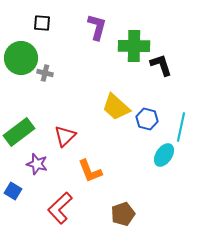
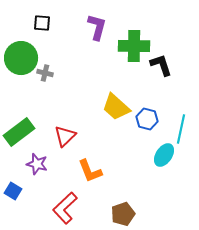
cyan line: moved 2 px down
red L-shape: moved 5 px right
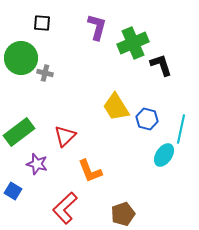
green cross: moved 1 px left, 3 px up; rotated 24 degrees counterclockwise
yellow trapezoid: rotated 16 degrees clockwise
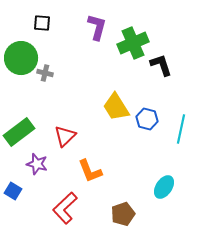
cyan ellipse: moved 32 px down
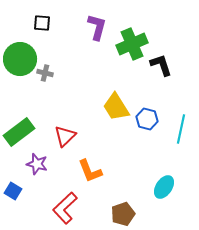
green cross: moved 1 px left, 1 px down
green circle: moved 1 px left, 1 px down
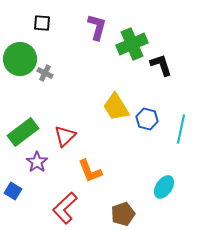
gray cross: rotated 14 degrees clockwise
green rectangle: moved 4 px right
purple star: moved 2 px up; rotated 20 degrees clockwise
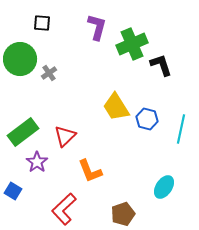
gray cross: moved 4 px right; rotated 28 degrees clockwise
red L-shape: moved 1 px left, 1 px down
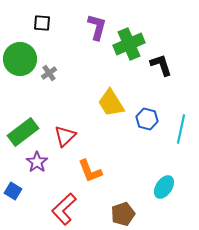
green cross: moved 3 px left
yellow trapezoid: moved 5 px left, 4 px up
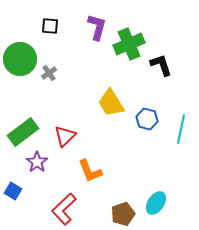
black square: moved 8 px right, 3 px down
cyan ellipse: moved 8 px left, 16 px down
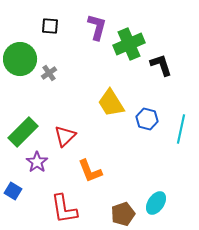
green rectangle: rotated 8 degrees counterclockwise
red L-shape: rotated 56 degrees counterclockwise
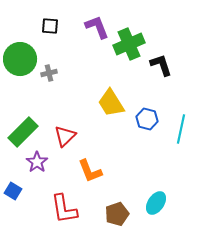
purple L-shape: rotated 36 degrees counterclockwise
gray cross: rotated 21 degrees clockwise
brown pentagon: moved 6 px left
